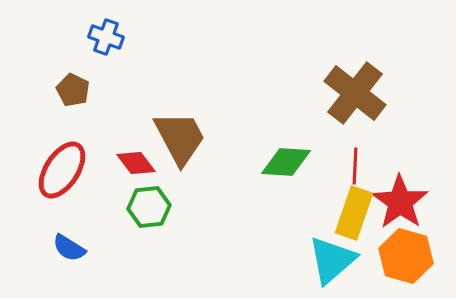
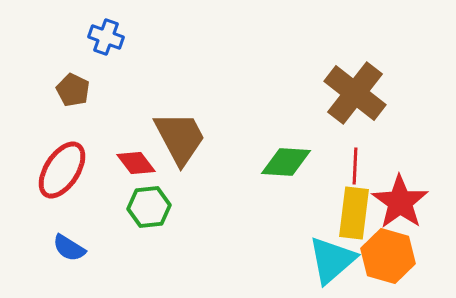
yellow rectangle: rotated 12 degrees counterclockwise
orange hexagon: moved 18 px left
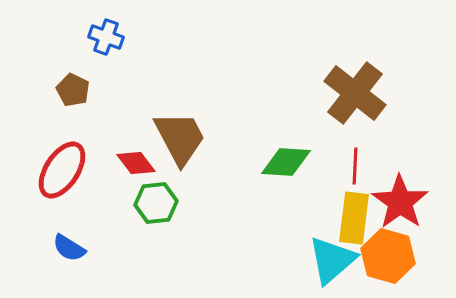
green hexagon: moved 7 px right, 4 px up
yellow rectangle: moved 5 px down
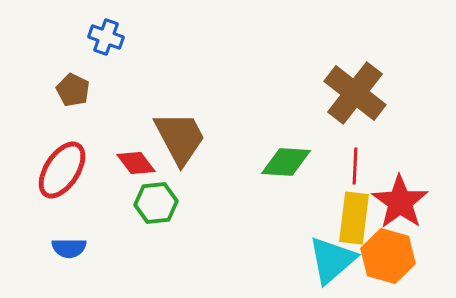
blue semicircle: rotated 32 degrees counterclockwise
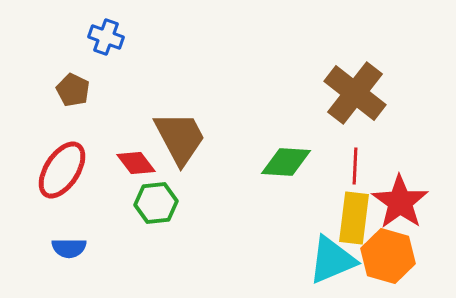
cyan triangle: rotated 18 degrees clockwise
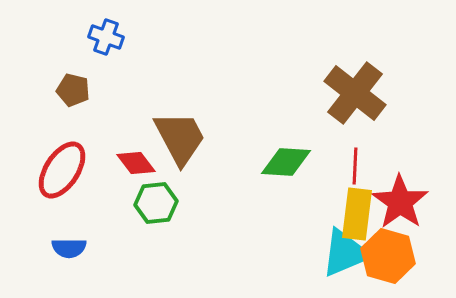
brown pentagon: rotated 12 degrees counterclockwise
yellow rectangle: moved 3 px right, 4 px up
cyan triangle: moved 13 px right, 7 px up
